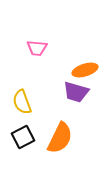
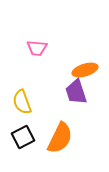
purple trapezoid: rotated 56 degrees clockwise
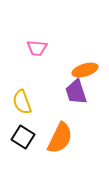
black square: rotated 30 degrees counterclockwise
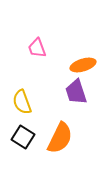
pink trapezoid: rotated 65 degrees clockwise
orange ellipse: moved 2 px left, 5 px up
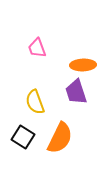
orange ellipse: rotated 15 degrees clockwise
yellow semicircle: moved 13 px right
